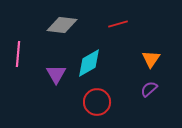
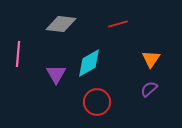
gray diamond: moved 1 px left, 1 px up
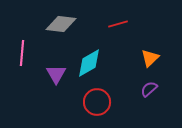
pink line: moved 4 px right, 1 px up
orange triangle: moved 1 px left, 1 px up; rotated 12 degrees clockwise
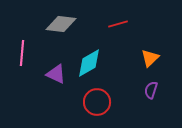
purple triangle: rotated 35 degrees counterclockwise
purple semicircle: moved 2 px right, 1 px down; rotated 30 degrees counterclockwise
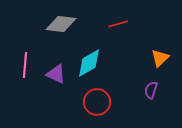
pink line: moved 3 px right, 12 px down
orange triangle: moved 10 px right
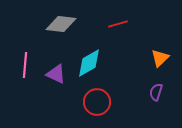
purple semicircle: moved 5 px right, 2 px down
